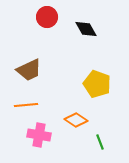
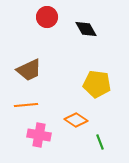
yellow pentagon: rotated 12 degrees counterclockwise
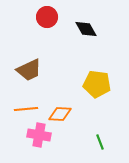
orange line: moved 4 px down
orange diamond: moved 16 px left, 6 px up; rotated 30 degrees counterclockwise
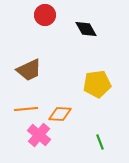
red circle: moved 2 px left, 2 px up
yellow pentagon: rotated 16 degrees counterclockwise
pink cross: rotated 30 degrees clockwise
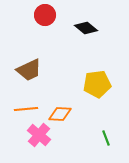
black diamond: moved 1 px up; rotated 20 degrees counterclockwise
green line: moved 6 px right, 4 px up
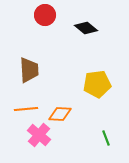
brown trapezoid: rotated 68 degrees counterclockwise
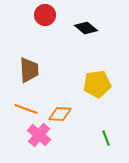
orange line: rotated 25 degrees clockwise
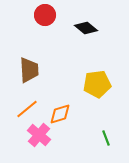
orange line: moved 1 px right; rotated 60 degrees counterclockwise
orange diamond: rotated 20 degrees counterclockwise
